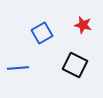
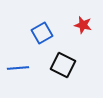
black square: moved 12 px left
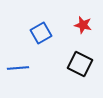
blue square: moved 1 px left
black square: moved 17 px right, 1 px up
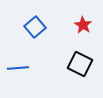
red star: rotated 18 degrees clockwise
blue square: moved 6 px left, 6 px up; rotated 10 degrees counterclockwise
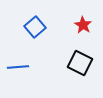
black square: moved 1 px up
blue line: moved 1 px up
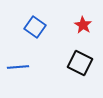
blue square: rotated 15 degrees counterclockwise
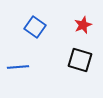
red star: rotated 18 degrees clockwise
black square: moved 3 px up; rotated 10 degrees counterclockwise
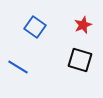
blue line: rotated 35 degrees clockwise
